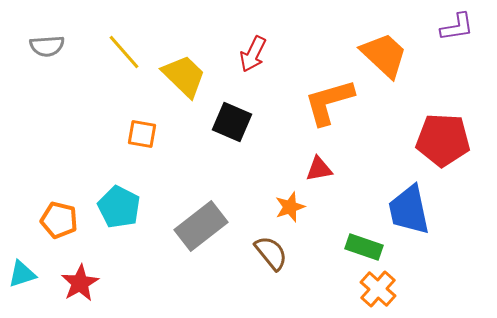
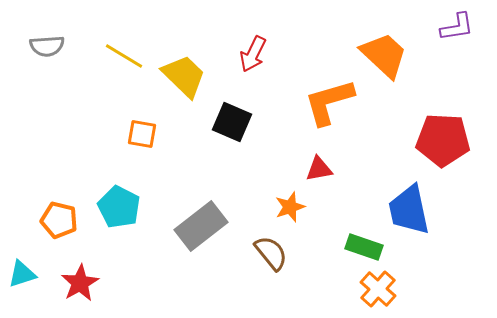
yellow line: moved 4 px down; rotated 18 degrees counterclockwise
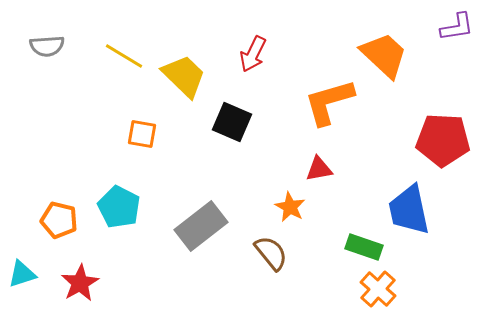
orange star: rotated 24 degrees counterclockwise
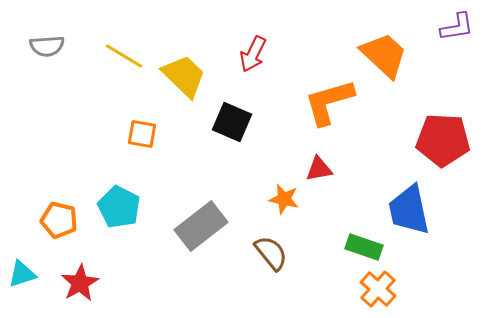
orange star: moved 6 px left, 8 px up; rotated 16 degrees counterclockwise
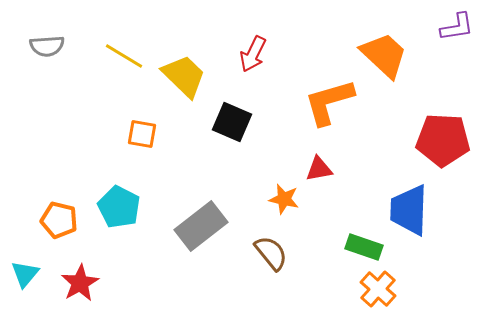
blue trapezoid: rotated 14 degrees clockwise
cyan triangle: moved 3 px right; rotated 32 degrees counterclockwise
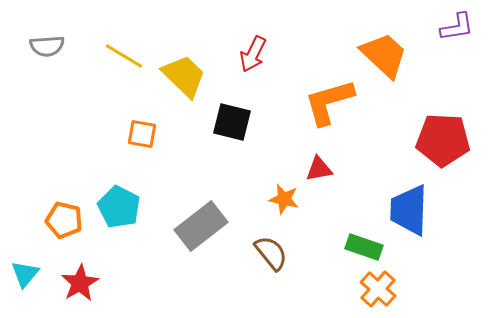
black square: rotated 9 degrees counterclockwise
orange pentagon: moved 5 px right
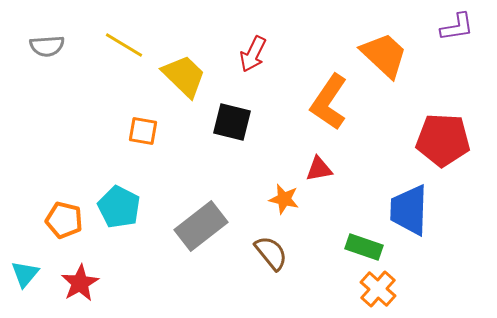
yellow line: moved 11 px up
orange L-shape: rotated 40 degrees counterclockwise
orange square: moved 1 px right, 3 px up
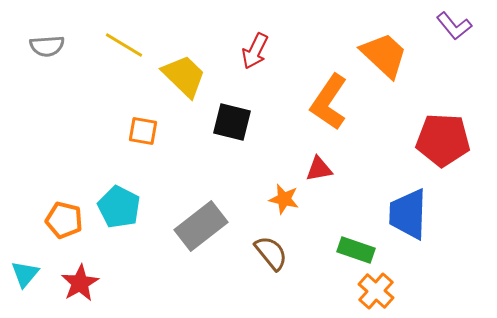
purple L-shape: moved 3 px left, 1 px up; rotated 60 degrees clockwise
red arrow: moved 2 px right, 3 px up
blue trapezoid: moved 1 px left, 4 px down
green rectangle: moved 8 px left, 3 px down
orange cross: moved 2 px left, 2 px down
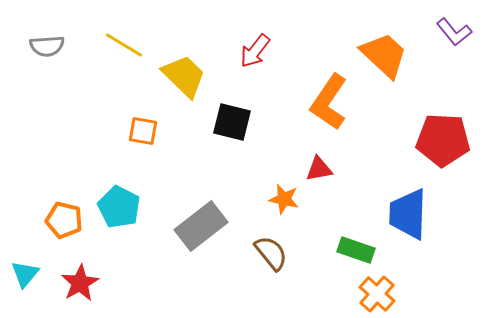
purple L-shape: moved 6 px down
red arrow: rotated 12 degrees clockwise
orange cross: moved 1 px right, 3 px down
